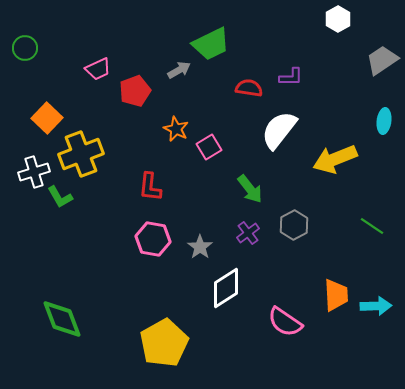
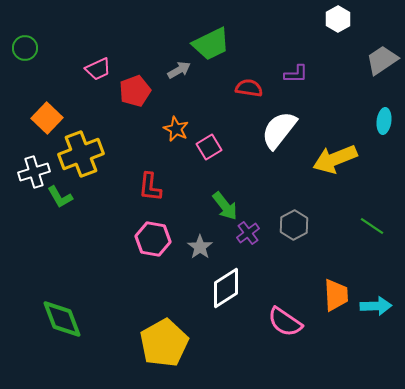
purple L-shape: moved 5 px right, 3 px up
green arrow: moved 25 px left, 17 px down
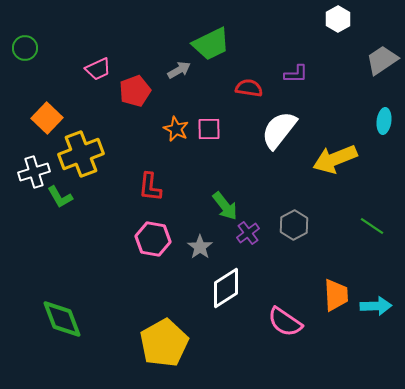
pink square: moved 18 px up; rotated 30 degrees clockwise
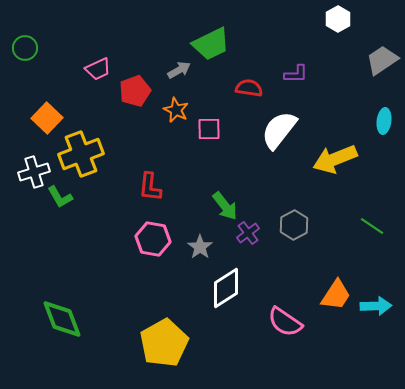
orange star: moved 19 px up
orange trapezoid: rotated 36 degrees clockwise
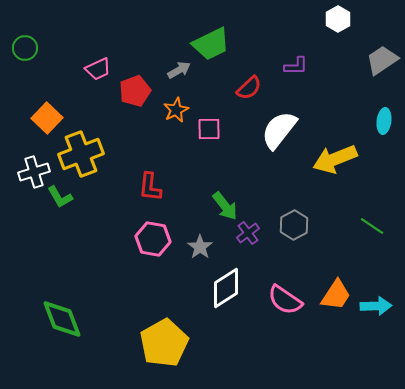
purple L-shape: moved 8 px up
red semicircle: rotated 128 degrees clockwise
orange star: rotated 20 degrees clockwise
pink semicircle: moved 22 px up
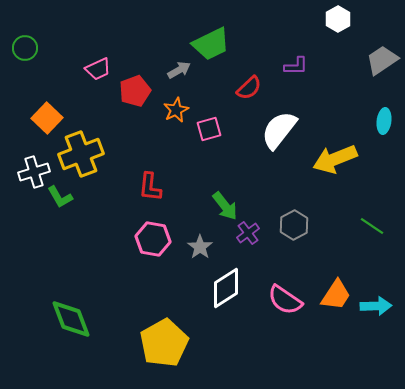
pink square: rotated 15 degrees counterclockwise
green diamond: moved 9 px right
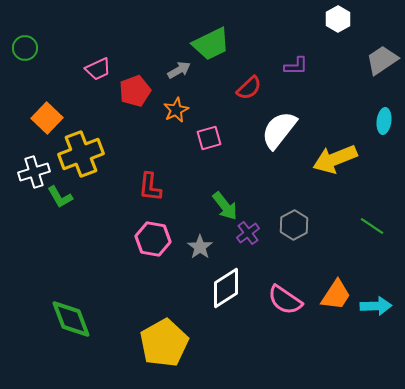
pink square: moved 9 px down
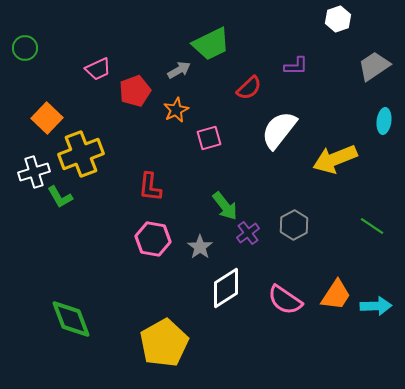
white hexagon: rotated 10 degrees clockwise
gray trapezoid: moved 8 px left, 6 px down
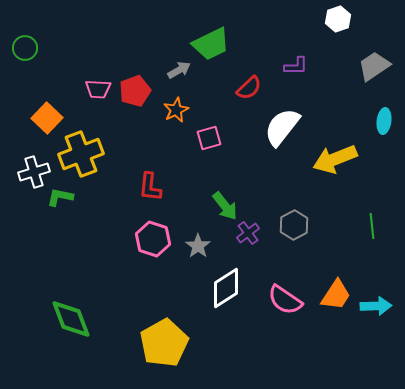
pink trapezoid: moved 20 px down; rotated 28 degrees clockwise
white semicircle: moved 3 px right, 3 px up
green L-shape: rotated 132 degrees clockwise
green line: rotated 50 degrees clockwise
pink hexagon: rotated 8 degrees clockwise
gray star: moved 2 px left, 1 px up
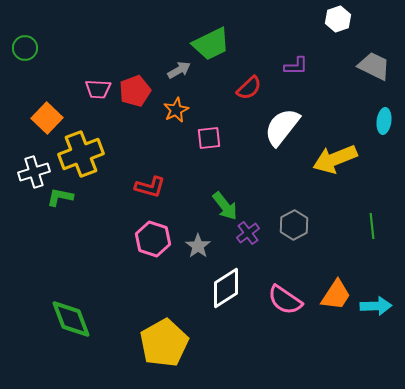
gray trapezoid: rotated 60 degrees clockwise
pink square: rotated 10 degrees clockwise
red L-shape: rotated 80 degrees counterclockwise
